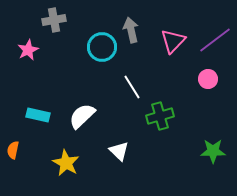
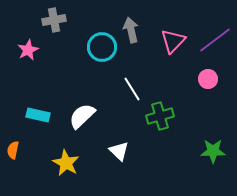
white line: moved 2 px down
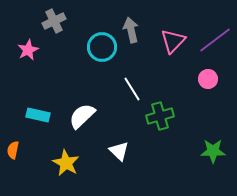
gray cross: moved 1 px down; rotated 15 degrees counterclockwise
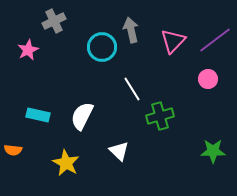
white semicircle: rotated 20 degrees counterclockwise
orange semicircle: rotated 96 degrees counterclockwise
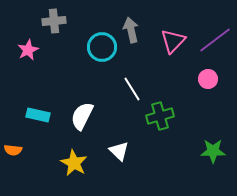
gray cross: rotated 20 degrees clockwise
yellow star: moved 8 px right
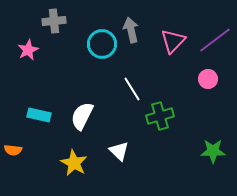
cyan circle: moved 3 px up
cyan rectangle: moved 1 px right
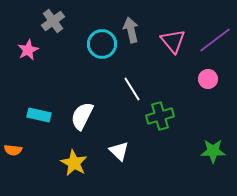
gray cross: moved 1 px left; rotated 30 degrees counterclockwise
pink triangle: rotated 24 degrees counterclockwise
